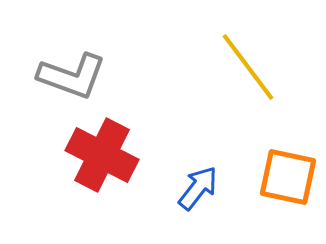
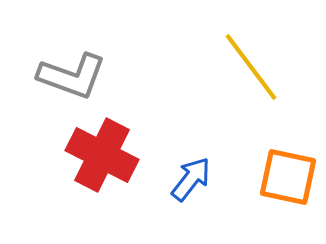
yellow line: moved 3 px right
blue arrow: moved 7 px left, 9 px up
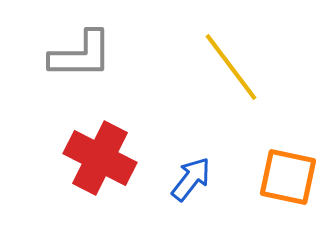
yellow line: moved 20 px left
gray L-shape: moved 9 px right, 21 px up; rotated 20 degrees counterclockwise
red cross: moved 2 px left, 3 px down
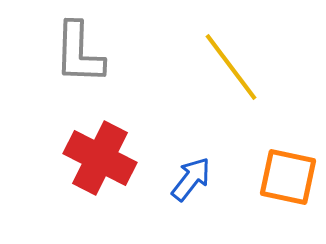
gray L-shape: moved 2 px left, 2 px up; rotated 92 degrees clockwise
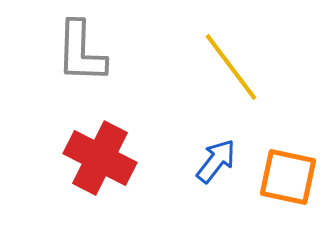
gray L-shape: moved 2 px right, 1 px up
blue arrow: moved 25 px right, 18 px up
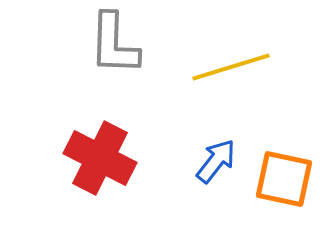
gray L-shape: moved 33 px right, 8 px up
yellow line: rotated 70 degrees counterclockwise
orange square: moved 4 px left, 2 px down
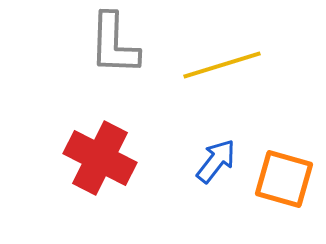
yellow line: moved 9 px left, 2 px up
orange square: rotated 4 degrees clockwise
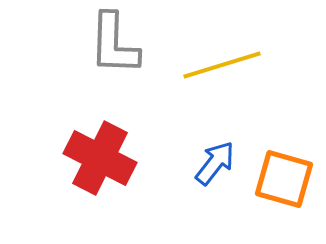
blue arrow: moved 1 px left, 2 px down
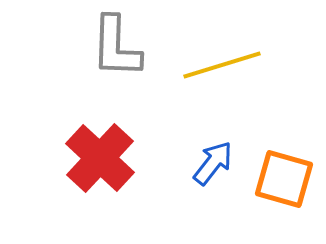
gray L-shape: moved 2 px right, 3 px down
red cross: rotated 16 degrees clockwise
blue arrow: moved 2 px left
